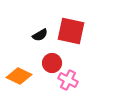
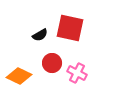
red square: moved 1 px left, 3 px up
pink cross: moved 9 px right, 7 px up
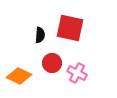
black semicircle: rotated 56 degrees counterclockwise
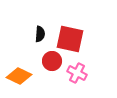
red square: moved 11 px down
black semicircle: moved 1 px up
red circle: moved 2 px up
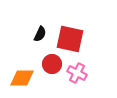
black semicircle: rotated 21 degrees clockwise
red circle: moved 3 px down
orange diamond: moved 3 px right, 2 px down; rotated 25 degrees counterclockwise
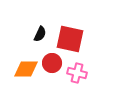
red circle: moved 1 px up
pink cross: rotated 12 degrees counterclockwise
orange diamond: moved 4 px right, 9 px up
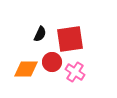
red square: rotated 20 degrees counterclockwise
red circle: moved 1 px up
pink cross: moved 2 px left, 1 px up; rotated 18 degrees clockwise
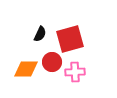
red square: rotated 8 degrees counterclockwise
pink cross: rotated 36 degrees counterclockwise
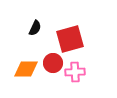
black semicircle: moved 5 px left, 6 px up
red circle: moved 1 px right, 1 px down
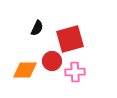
black semicircle: moved 2 px right
red circle: moved 1 px left, 2 px up
orange diamond: moved 1 px left, 1 px down
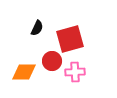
orange diamond: moved 1 px left, 2 px down
